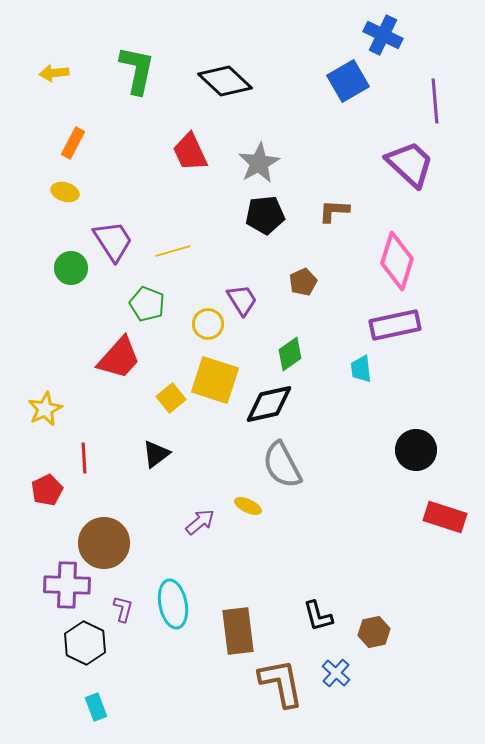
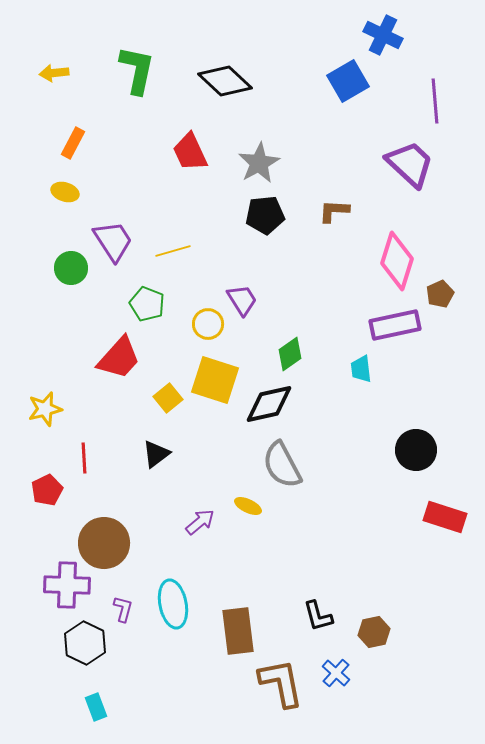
brown pentagon at (303, 282): moved 137 px right, 12 px down
yellow square at (171, 398): moved 3 px left
yellow star at (45, 409): rotated 12 degrees clockwise
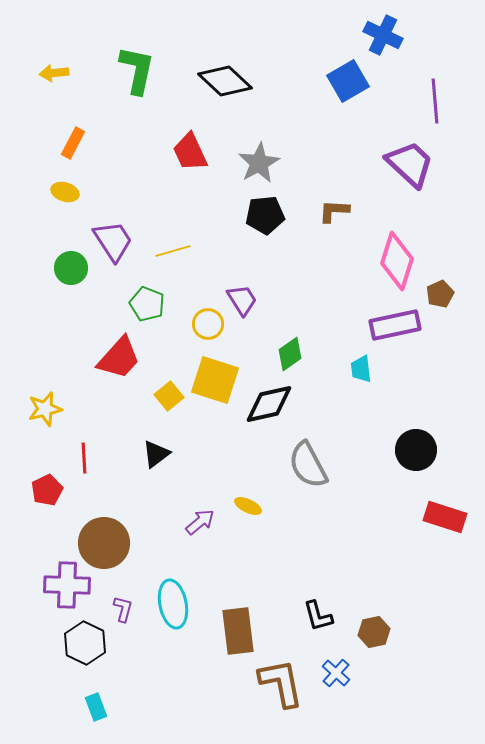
yellow square at (168, 398): moved 1 px right, 2 px up
gray semicircle at (282, 465): moved 26 px right
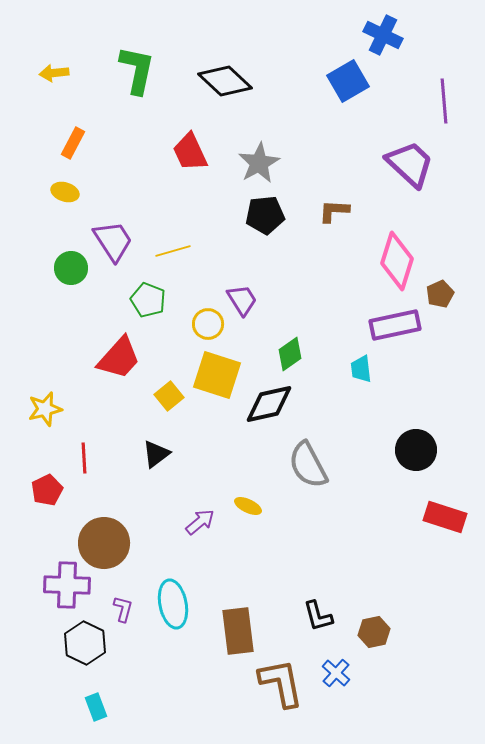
purple line at (435, 101): moved 9 px right
green pentagon at (147, 304): moved 1 px right, 4 px up
yellow square at (215, 380): moved 2 px right, 5 px up
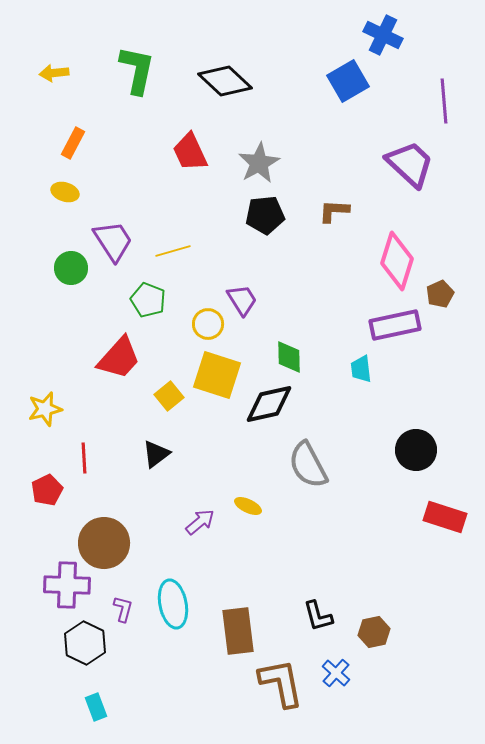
green diamond at (290, 354): moved 1 px left, 3 px down; rotated 56 degrees counterclockwise
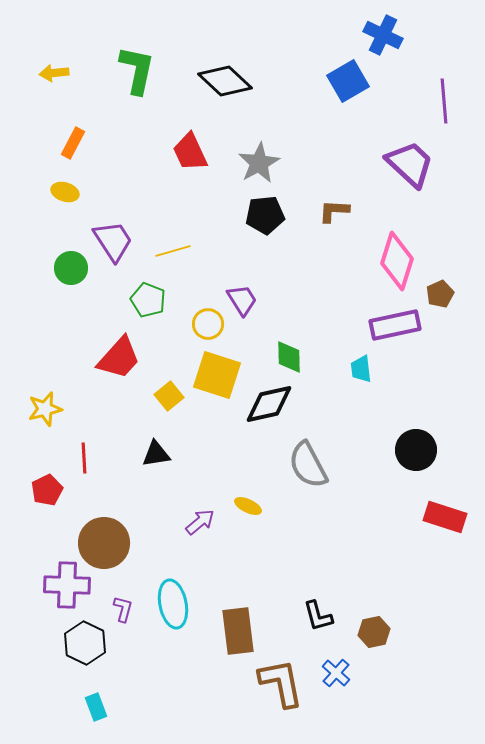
black triangle at (156, 454): rotated 28 degrees clockwise
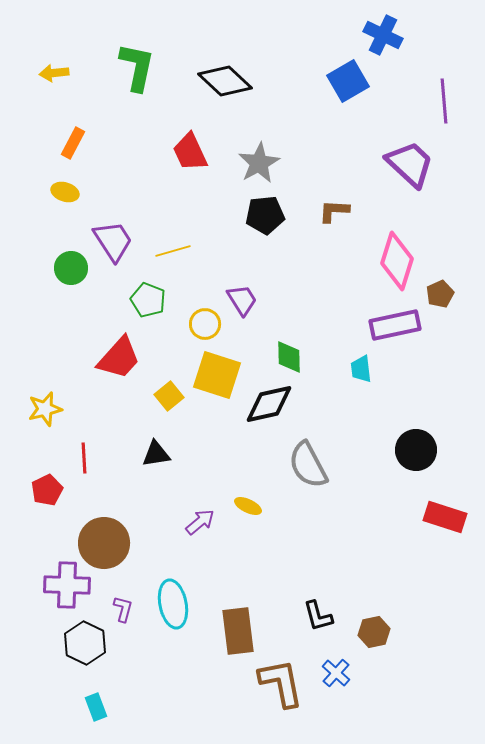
green L-shape at (137, 70): moved 3 px up
yellow circle at (208, 324): moved 3 px left
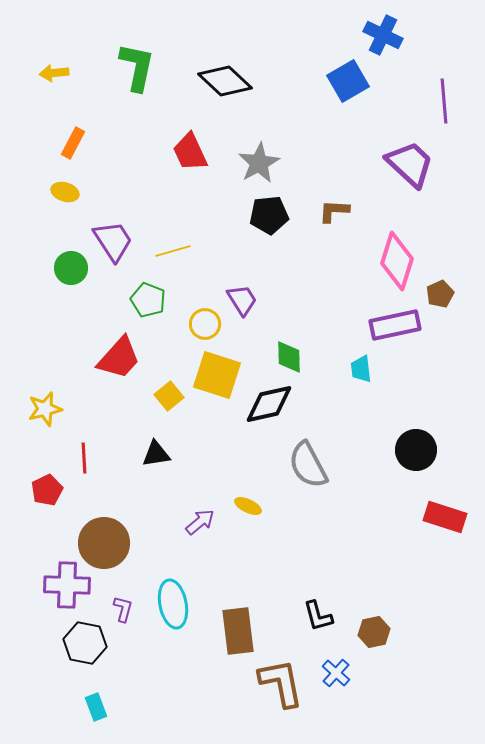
black pentagon at (265, 215): moved 4 px right
black hexagon at (85, 643): rotated 15 degrees counterclockwise
